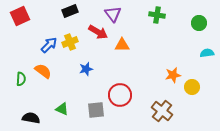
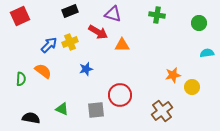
purple triangle: rotated 36 degrees counterclockwise
brown cross: rotated 15 degrees clockwise
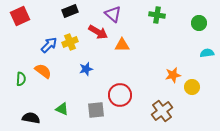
purple triangle: rotated 24 degrees clockwise
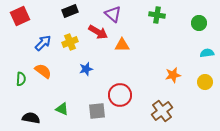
blue arrow: moved 6 px left, 2 px up
yellow circle: moved 13 px right, 5 px up
gray square: moved 1 px right, 1 px down
